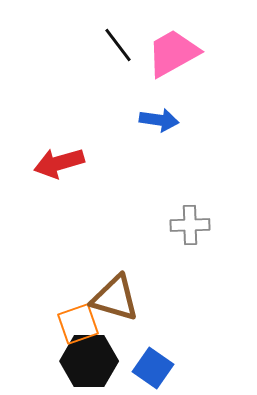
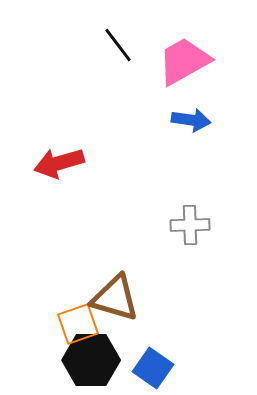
pink trapezoid: moved 11 px right, 8 px down
blue arrow: moved 32 px right
black hexagon: moved 2 px right, 1 px up
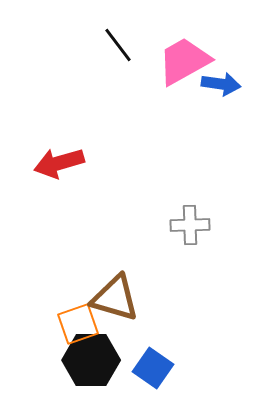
blue arrow: moved 30 px right, 36 px up
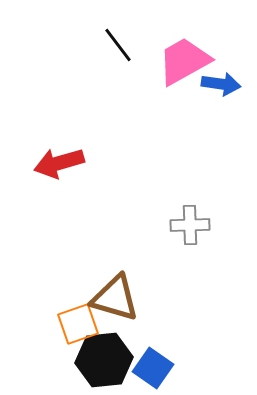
black hexagon: moved 13 px right; rotated 6 degrees counterclockwise
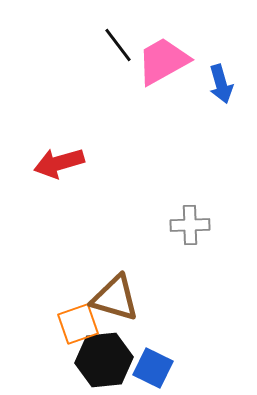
pink trapezoid: moved 21 px left
blue arrow: rotated 66 degrees clockwise
blue square: rotated 9 degrees counterclockwise
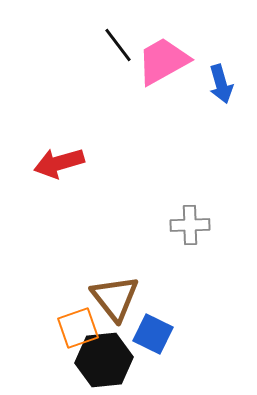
brown triangle: rotated 36 degrees clockwise
orange square: moved 4 px down
blue square: moved 34 px up
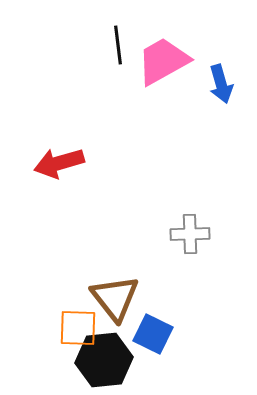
black line: rotated 30 degrees clockwise
gray cross: moved 9 px down
orange square: rotated 21 degrees clockwise
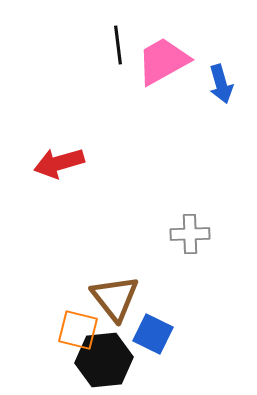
orange square: moved 2 px down; rotated 12 degrees clockwise
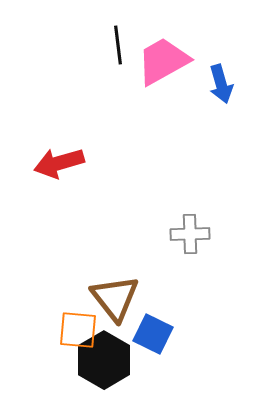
orange square: rotated 9 degrees counterclockwise
black hexagon: rotated 24 degrees counterclockwise
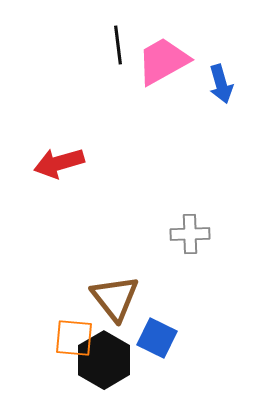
orange square: moved 4 px left, 8 px down
blue square: moved 4 px right, 4 px down
